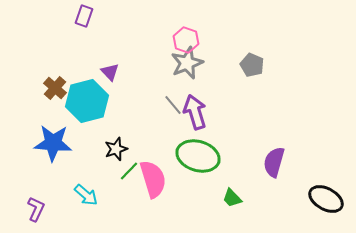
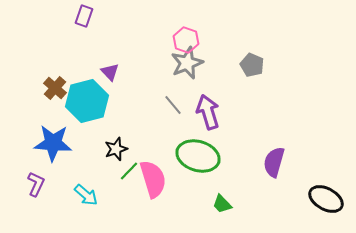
purple arrow: moved 13 px right
green trapezoid: moved 10 px left, 6 px down
purple L-shape: moved 25 px up
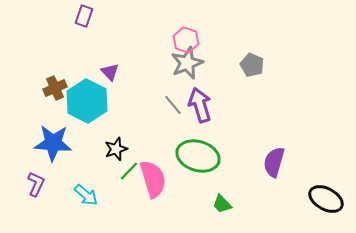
brown cross: rotated 25 degrees clockwise
cyan hexagon: rotated 18 degrees counterclockwise
purple arrow: moved 8 px left, 7 px up
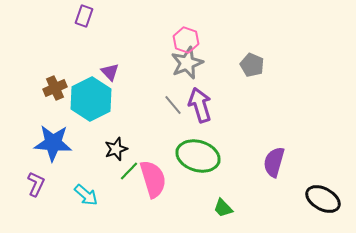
cyan hexagon: moved 4 px right, 2 px up; rotated 6 degrees clockwise
black ellipse: moved 3 px left
green trapezoid: moved 1 px right, 4 px down
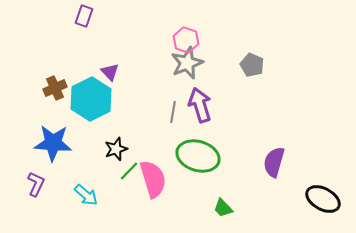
gray line: moved 7 px down; rotated 50 degrees clockwise
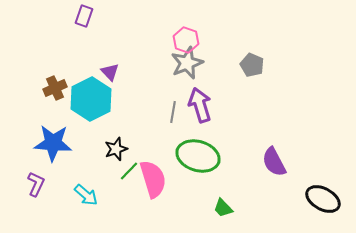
purple semicircle: rotated 44 degrees counterclockwise
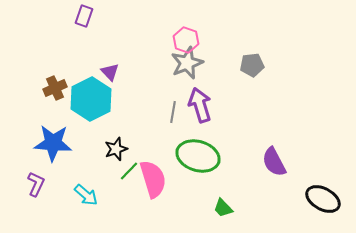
gray pentagon: rotated 30 degrees counterclockwise
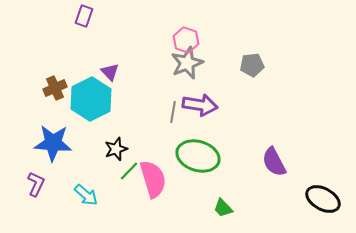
purple arrow: rotated 116 degrees clockwise
